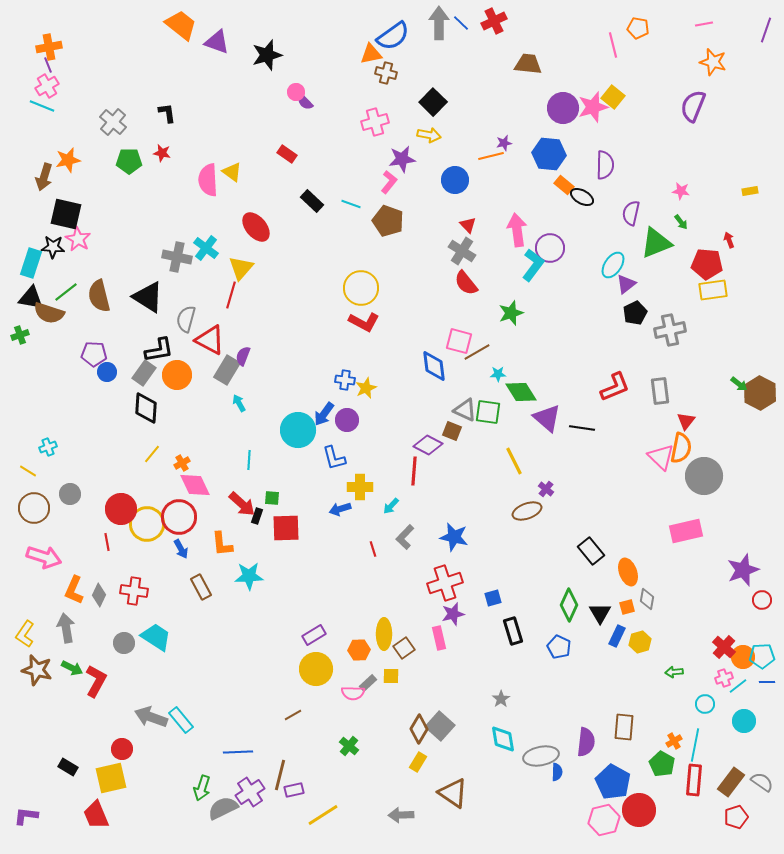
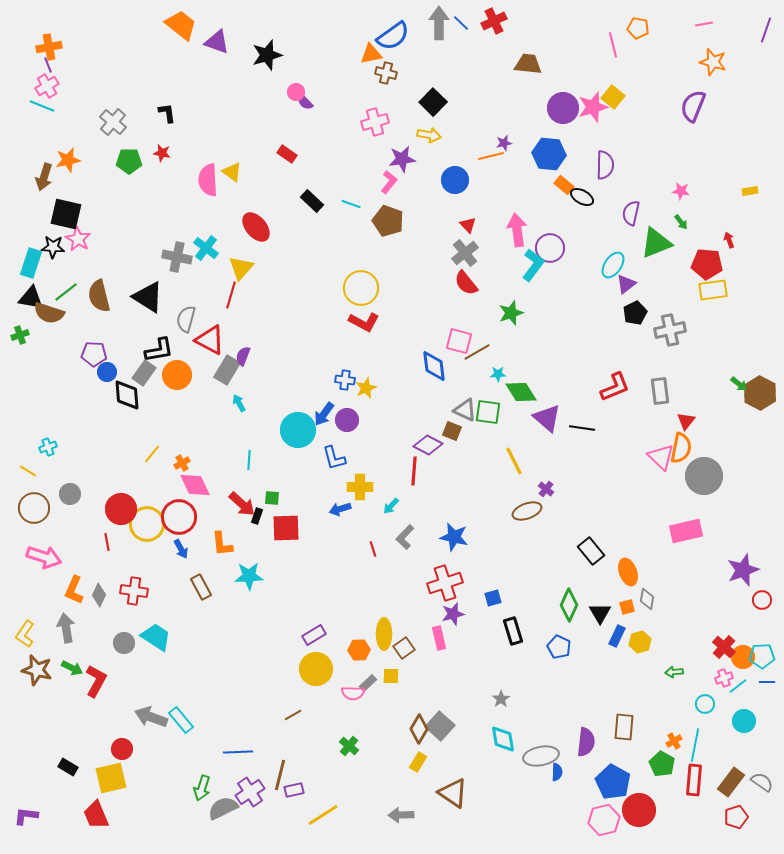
gray cross at (462, 251): moved 3 px right, 2 px down; rotated 20 degrees clockwise
black diamond at (146, 408): moved 19 px left, 13 px up; rotated 8 degrees counterclockwise
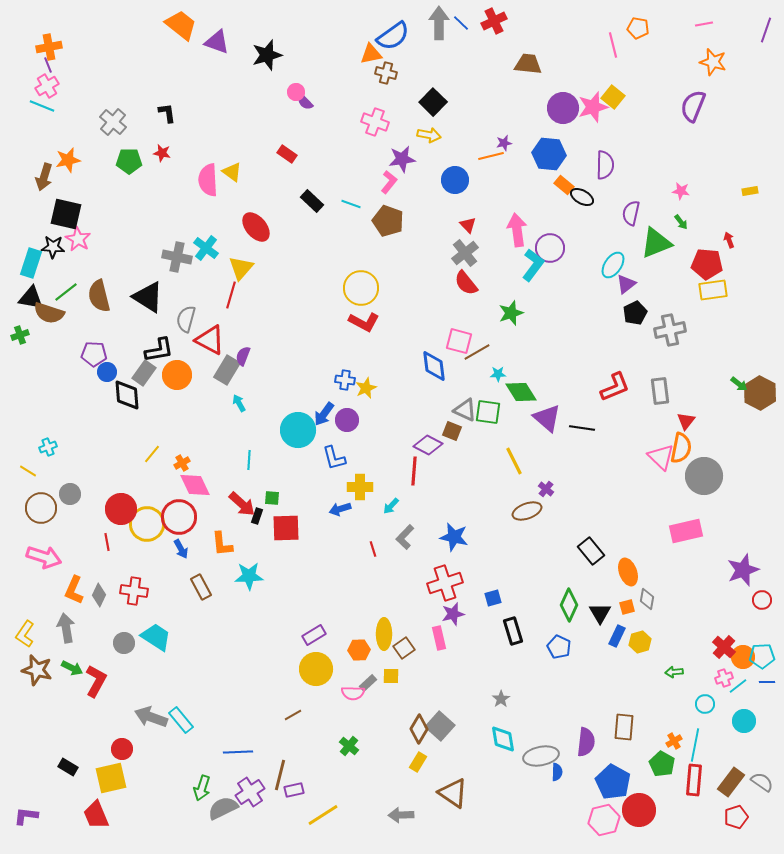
pink cross at (375, 122): rotated 36 degrees clockwise
brown circle at (34, 508): moved 7 px right
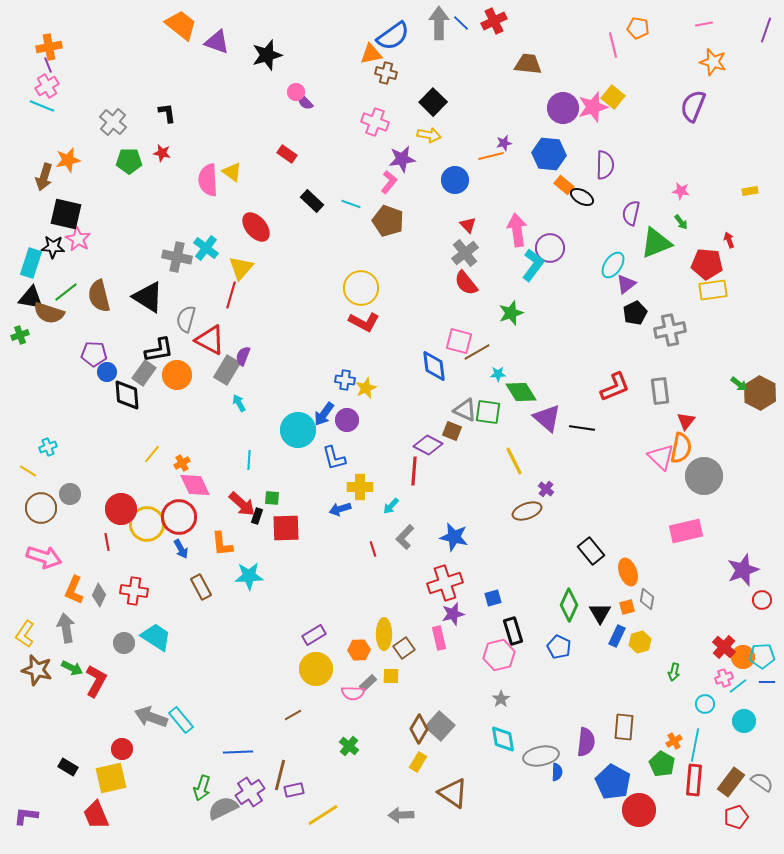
green arrow at (674, 672): rotated 72 degrees counterclockwise
pink hexagon at (604, 820): moved 105 px left, 165 px up
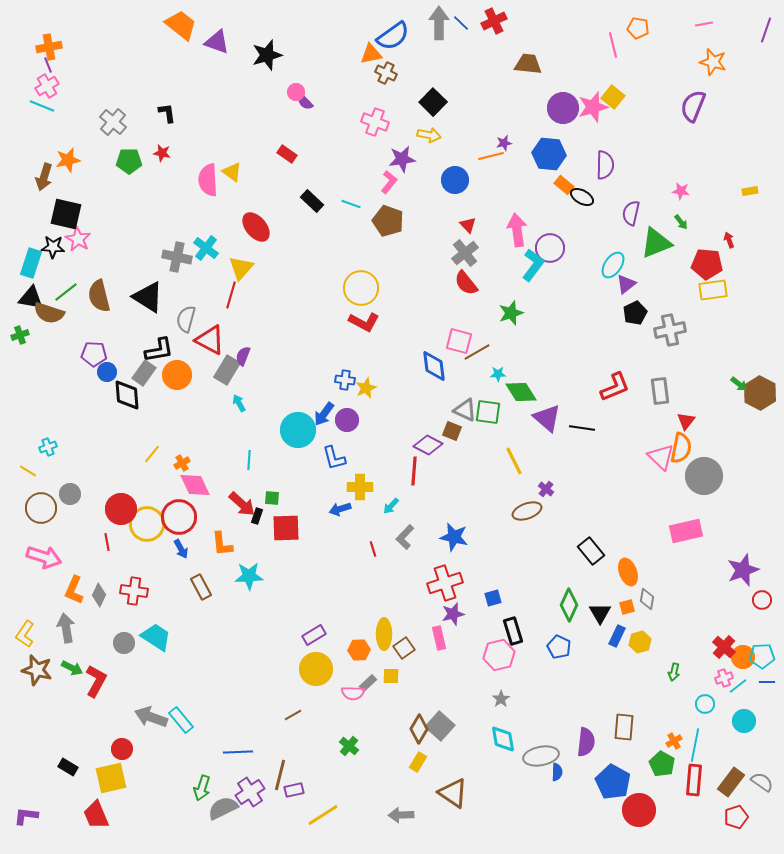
brown cross at (386, 73): rotated 10 degrees clockwise
